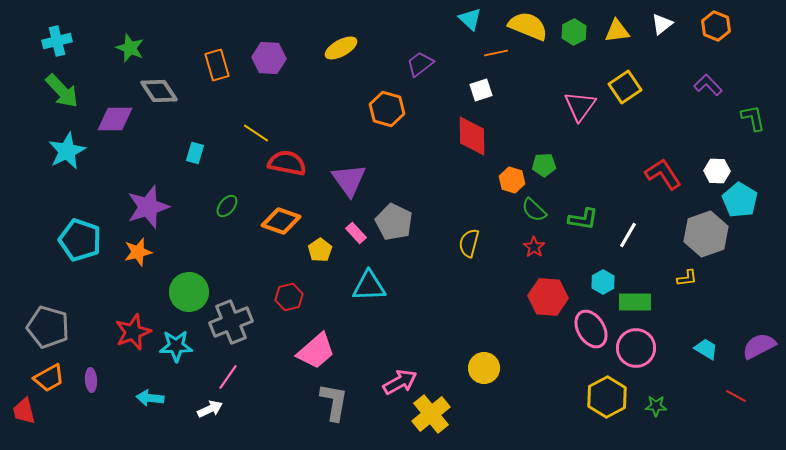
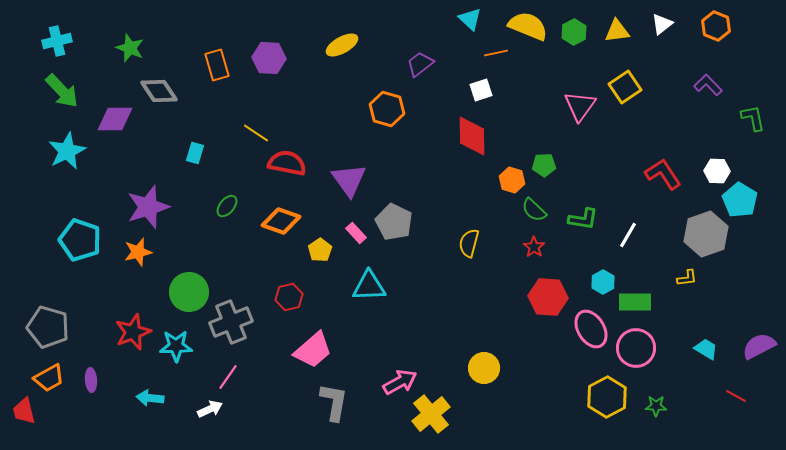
yellow ellipse at (341, 48): moved 1 px right, 3 px up
pink trapezoid at (316, 351): moved 3 px left, 1 px up
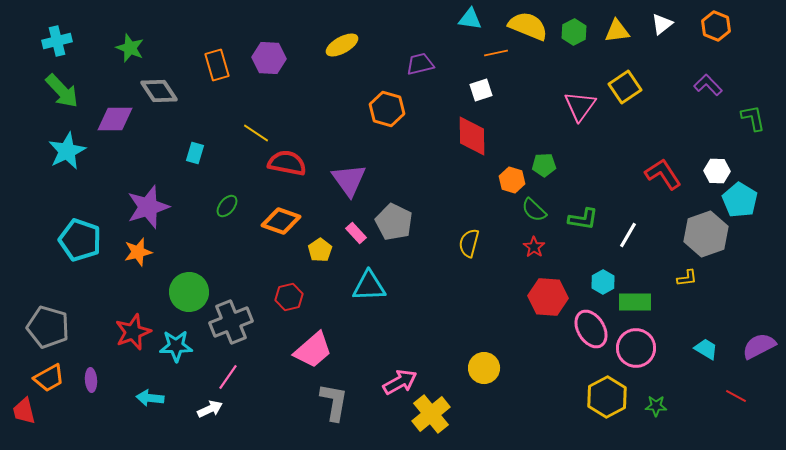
cyan triangle at (470, 19): rotated 35 degrees counterclockwise
purple trapezoid at (420, 64): rotated 24 degrees clockwise
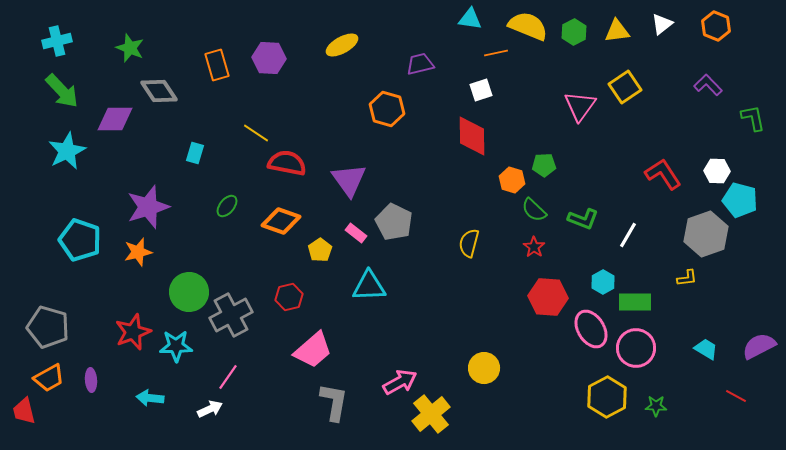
cyan pentagon at (740, 200): rotated 16 degrees counterclockwise
green L-shape at (583, 219): rotated 12 degrees clockwise
pink rectangle at (356, 233): rotated 10 degrees counterclockwise
gray cross at (231, 322): moved 7 px up; rotated 6 degrees counterclockwise
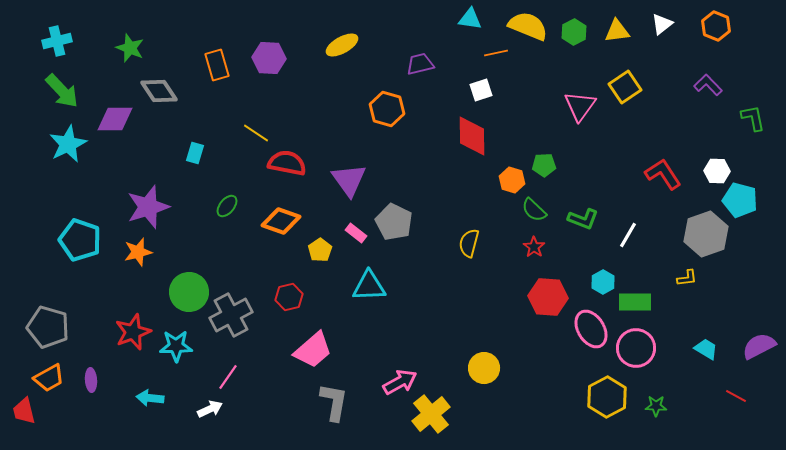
cyan star at (67, 151): moved 1 px right, 7 px up
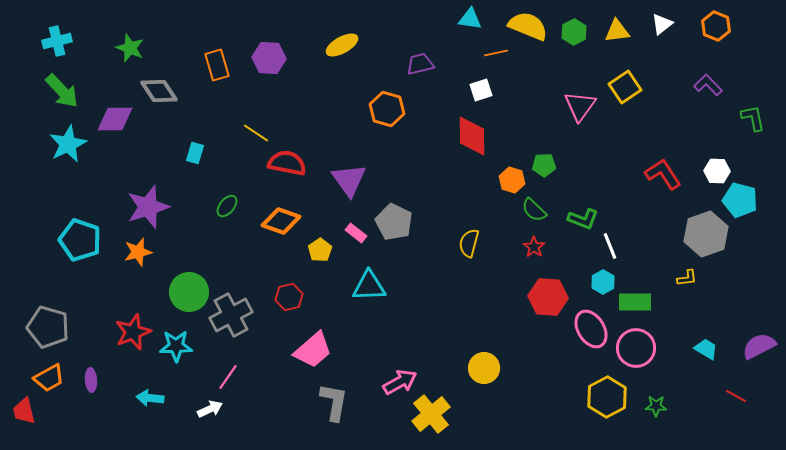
white line at (628, 235): moved 18 px left, 11 px down; rotated 52 degrees counterclockwise
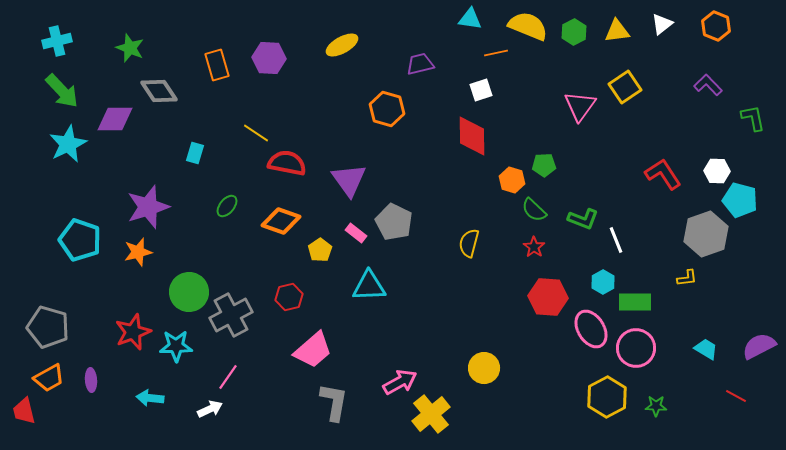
white line at (610, 246): moved 6 px right, 6 px up
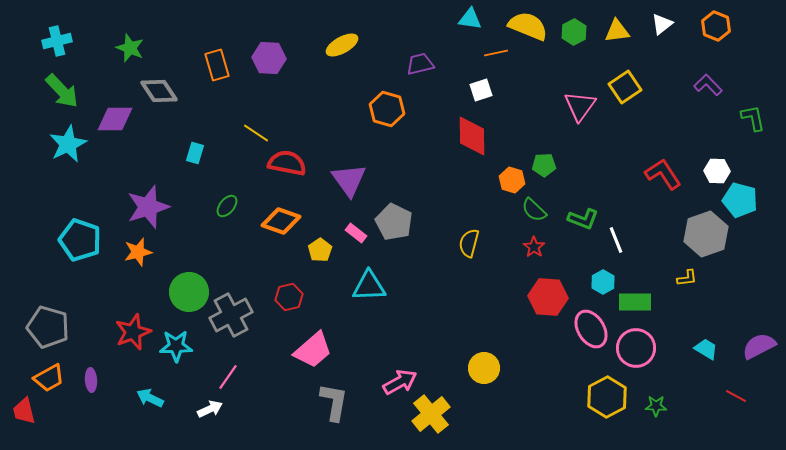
cyan arrow at (150, 398): rotated 20 degrees clockwise
